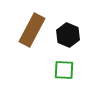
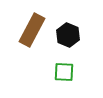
green square: moved 2 px down
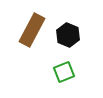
green square: rotated 25 degrees counterclockwise
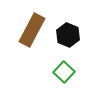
green square: rotated 25 degrees counterclockwise
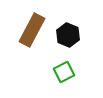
green square: rotated 20 degrees clockwise
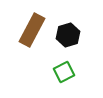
black hexagon: rotated 20 degrees clockwise
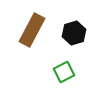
black hexagon: moved 6 px right, 2 px up
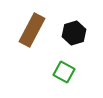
green square: rotated 35 degrees counterclockwise
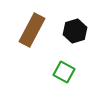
black hexagon: moved 1 px right, 2 px up
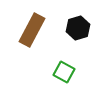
black hexagon: moved 3 px right, 3 px up
